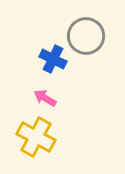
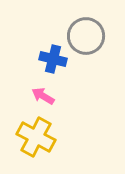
blue cross: rotated 12 degrees counterclockwise
pink arrow: moved 2 px left, 2 px up
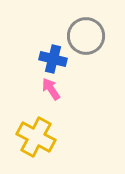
pink arrow: moved 8 px right, 7 px up; rotated 25 degrees clockwise
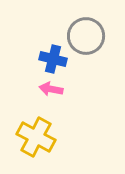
pink arrow: rotated 45 degrees counterclockwise
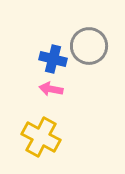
gray circle: moved 3 px right, 10 px down
yellow cross: moved 5 px right
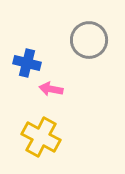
gray circle: moved 6 px up
blue cross: moved 26 px left, 4 px down
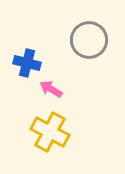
pink arrow: rotated 20 degrees clockwise
yellow cross: moved 9 px right, 5 px up
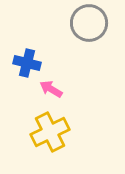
gray circle: moved 17 px up
yellow cross: rotated 36 degrees clockwise
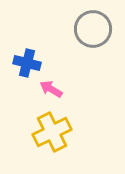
gray circle: moved 4 px right, 6 px down
yellow cross: moved 2 px right
